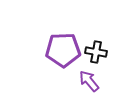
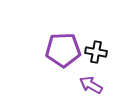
purple arrow: moved 2 px right, 4 px down; rotated 20 degrees counterclockwise
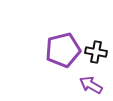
purple pentagon: rotated 12 degrees counterclockwise
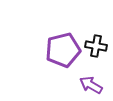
black cross: moved 6 px up
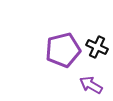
black cross: moved 1 px right, 1 px down; rotated 15 degrees clockwise
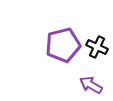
purple pentagon: moved 5 px up
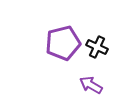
purple pentagon: moved 2 px up
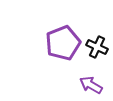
purple pentagon: rotated 8 degrees counterclockwise
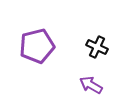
purple pentagon: moved 26 px left, 3 px down; rotated 8 degrees clockwise
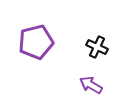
purple pentagon: moved 1 px left, 4 px up
